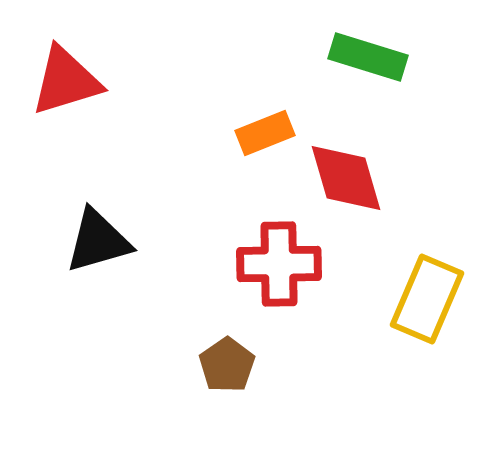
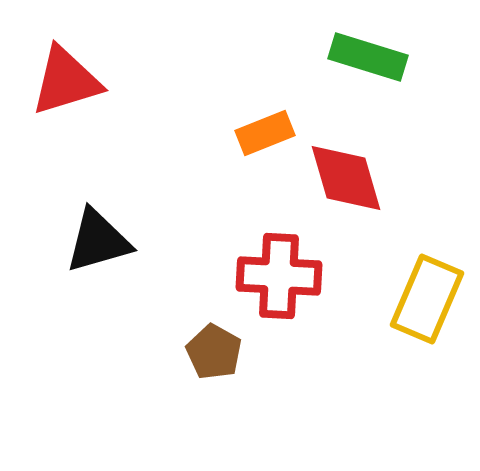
red cross: moved 12 px down; rotated 4 degrees clockwise
brown pentagon: moved 13 px left, 13 px up; rotated 8 degrees counterclockwise
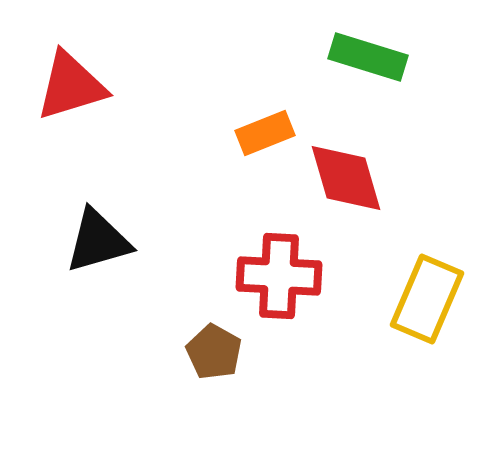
red triangle: moved 5 px right, 5 px down
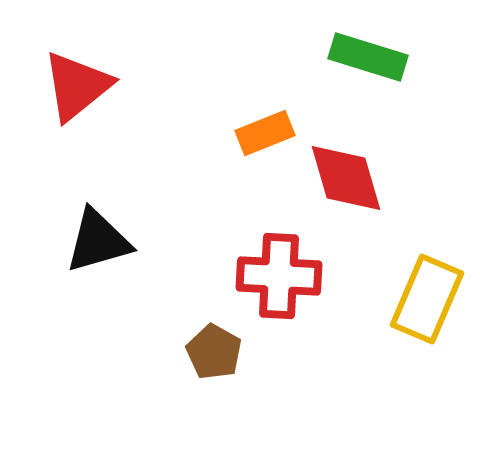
red triangle: moved 6 px right; rotated 22 degrees counterclockwise
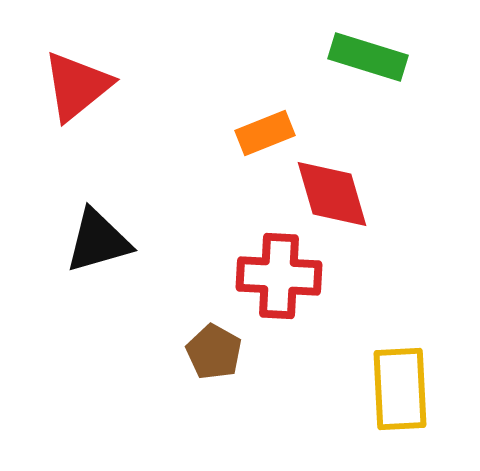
red diamond: moved 14 px left, 16 px down
yellow rectangle: moved 27 px left, 90 px down; rotated 26 degrees counterclockwise
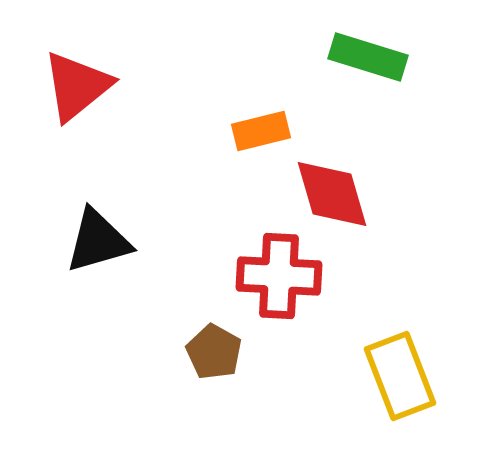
orange rectangle: moved 4 px left, 2 px up; rotated 8 degrees clockwise
yellow rectangle: moved 13 px up; rotated 18 degrees counterclockwise
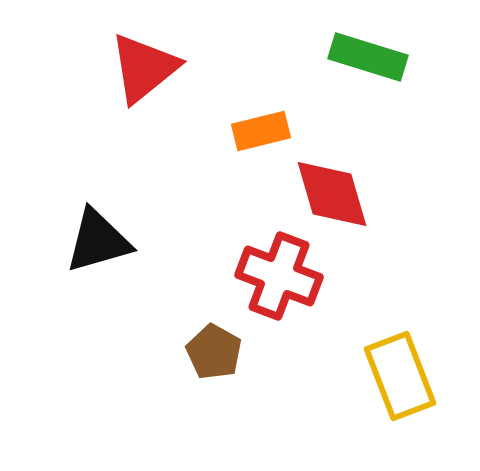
red triangle: moved 67 px right, 18 px up
red cross: rotated 18 degrees clockwise
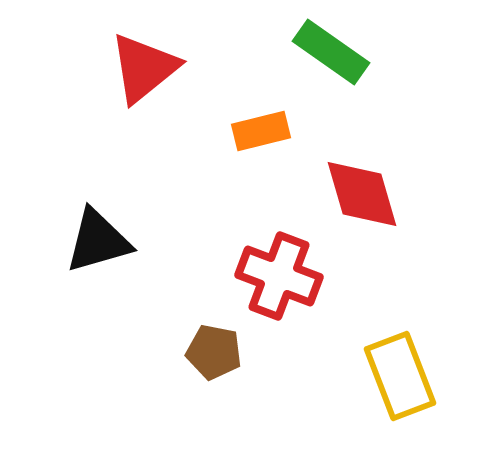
green rectangle: moved 37 px left, 5 px up; rotated 18 degrees clockwise
red diamond: moved 30 px right
brown pentagon: rotated 18 degrees counterclockwise
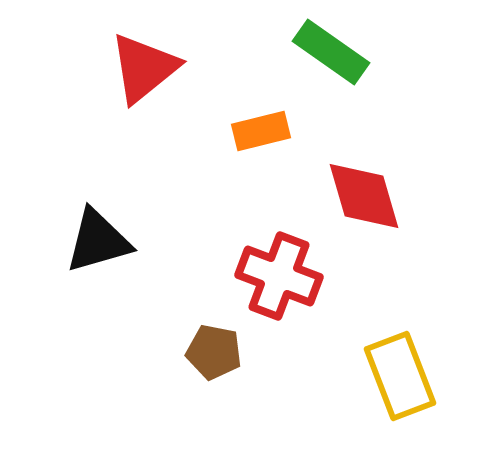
red diamond: moved 2 px right, 2 px down
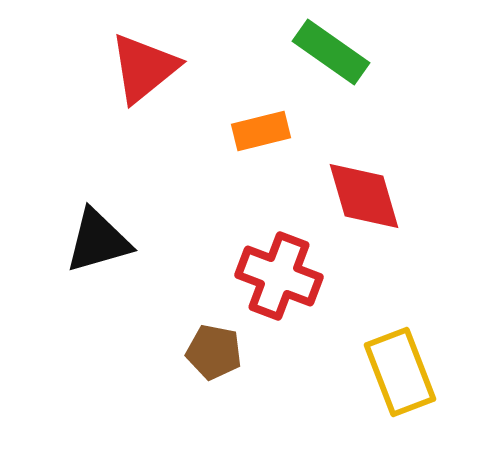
yellow rectangle: moved 4 px up
